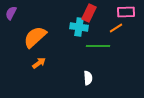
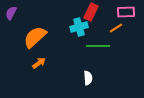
red rectangle: moved 2 px right, 1 px up
cyan cross: rotated 24 degrees counterclockwise
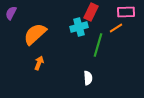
orange semicircle: moved 3 px up
green line: moved 1 px up; rotated 75 degrees counterclockwise
orange arrow: rotated 32 degrees counterclockwise
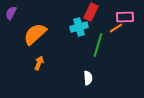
pink rectangle: moved 1 px left, 5 px down
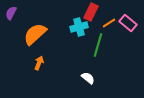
pink rectangle: moved 3 px right, 6 px down; rotated 42 degrees clockwise
orange line: moved 7 px left, 5 px up
white semicircle: rotated 48 degrees counterclockwise
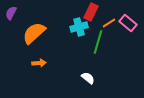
orange semicircle: moved 1 px left, 1 px up
green line: moved 3 px up
orange arrow: rotated 64 degrees clockwise
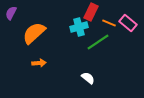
orange line: rotated 56 degrees clockwise
green line: rotated 40 degrees clockwise
